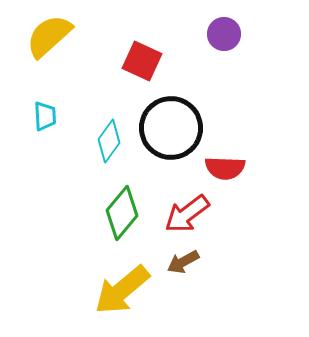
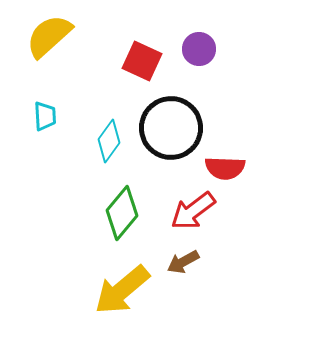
purple circle: moved 25 px left, 15 px down
red arrow: moved 6 px right, 3 px up
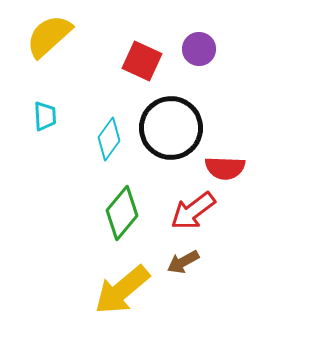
cyan diamond: moved 2 px up
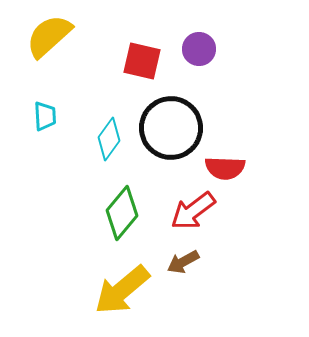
red square: rotated 12 degrees counterclockwise
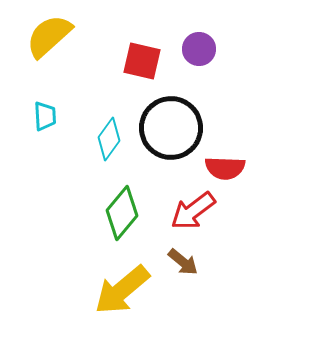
brown arrow: rotated 112 degrees counterclockwise
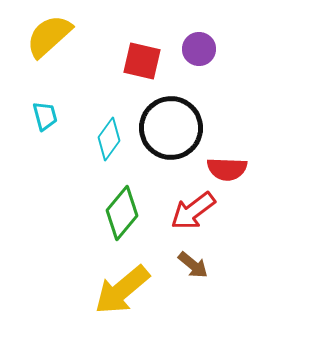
cyan trapezoid: rotated 12 degrees counterclockwise
red semicircle: moved 2 px right, 1 px down
brown arrow: moved 10 px right, 3 px down
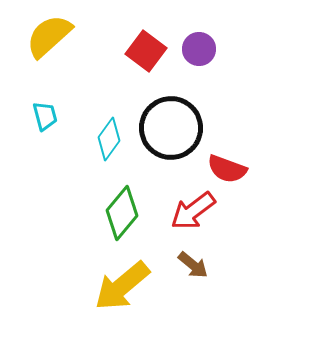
red square: moved 4 px right, 10 px up; rotated 24 degrees clockwise
red semicircle: rotated 18 degrees clockwise
yellow arrow: moved 4 px up
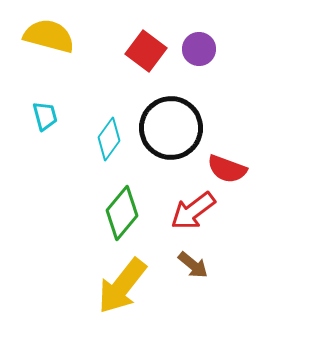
yellow semicircle: rotated 57 degrees clockwise
yellow arrow: rotated 12 degrees counterclockwise
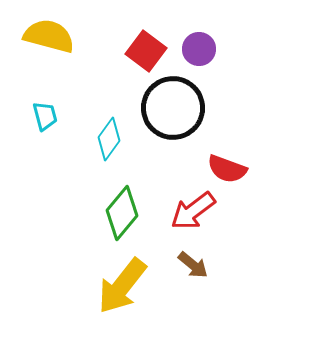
black circle: moved 2 px right, 20 px up
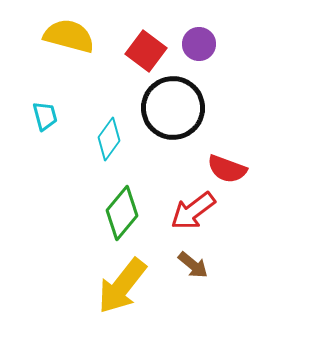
yellow semicircle: moved 20 px right
purple circle: moved 5 px up
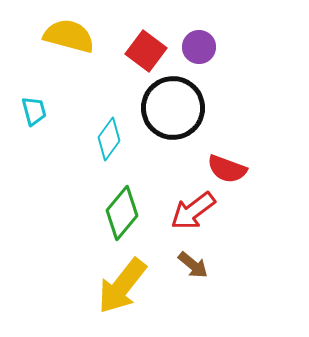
purple circle: moved 3 px down
cyan trapezoid: moved 11 px left, 5 px up
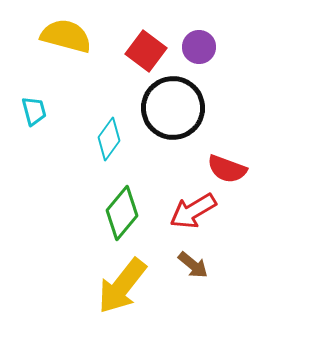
yellow semicircle: moved 3 px left
red arrow: rotated 6 degrees clockwise
